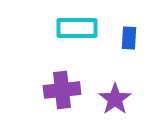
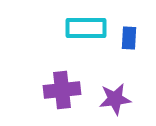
cyan rectangle: moved 9 px right
purple star: rotated 28 degrees clockwise
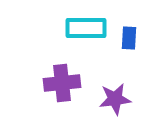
purple cross: moved 7 px up
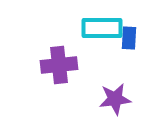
cyan rectangle: moved 16 px right
purple cross: moved 3 px left, 18 px up
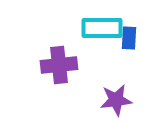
purple star: moved 1 px right, 1 px down
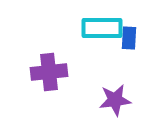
purple cross: moved 10 px left, 7 px down
purple star: moved 1 px left
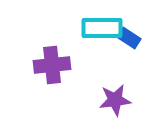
blue rectangle: rotated 60 degrees counterclockwise
purple cross: moved 3 px right, 7 px up
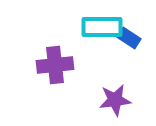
cyan rectangle: moved 1 px up
purple cross: moved 3 px right
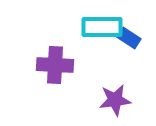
purple cross: rotated 9 degrees clockwise
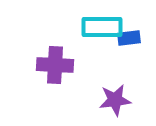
blue rectangle: rotated 40 degrees counterclockwise
